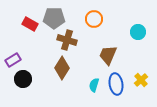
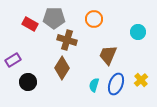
black circle: moved 5 px right, 3 px down
blue ellipse: rotated 30 degrees clockwise
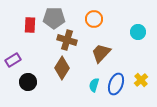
red rectangle: moved 1 px down; rotated 63 degrees clockwise
brown trapezoid: moved 7 px left, 2 px up; rotated 20 degrees clockwise
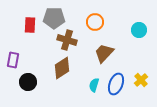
orange circle: moved 1 px right, 3 px down
cyan circle: moved 1 px right, 2 px up
brown trapezoid: moved 3 px right
purple rectangle: rotated 49 degrees counterclockwise
brown diamond: rotated 25 degrees clockwise
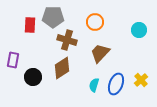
gray pentagon: moved 1 px left, 1 px up
brown trapezoid: moved 4 px left
black circle: moved 5 px right, 5 px up
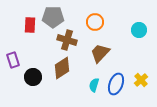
purple rectangle: rotated 28 degrees counterclockwise
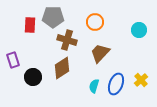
cyan semicircle: moved 1 px down
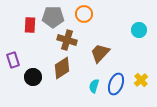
orange circle: moved 11 px left, 8 px up
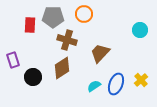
cyan circle: moved 1 px right
cyan semicircle: rotated 40 degrees clockwise
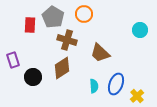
gray pentagon: rotated 30 degrees clockwise
brown trapezoid: rotated 90 degrees counterclockwise
yellow cross: moved 4 px left, 16 px down
cyan semicircle: rotated 120 degrees clockwise
